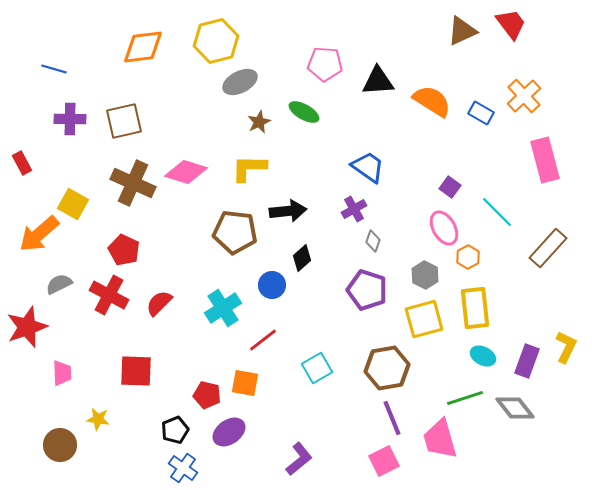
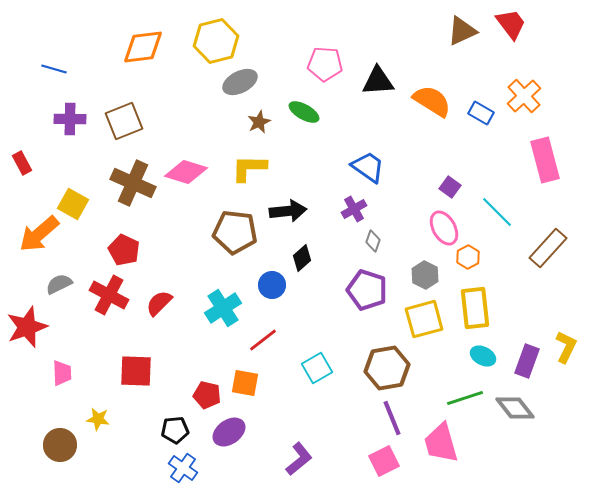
brown square at (124, 121): rotated 9 degrees counterclockwise
black pentagon at (175, 430): rotated 16 degrees clockwise
pink trapezoid at (440, 439): moved 1 px right, 4 px down
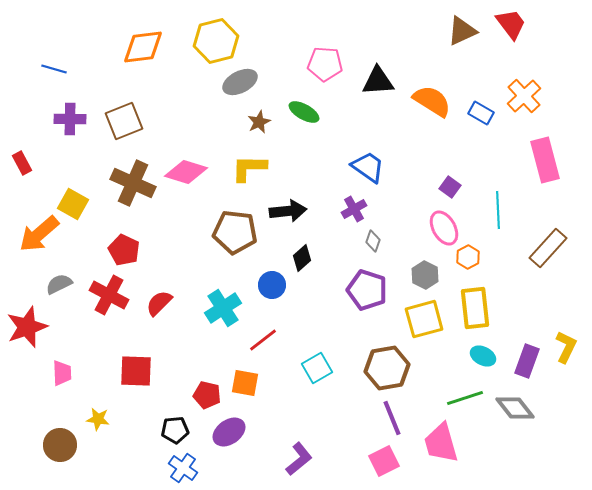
cyan line at (497, 212): moved 1 px right, 2 px up; rotated 42 degrees clockwise
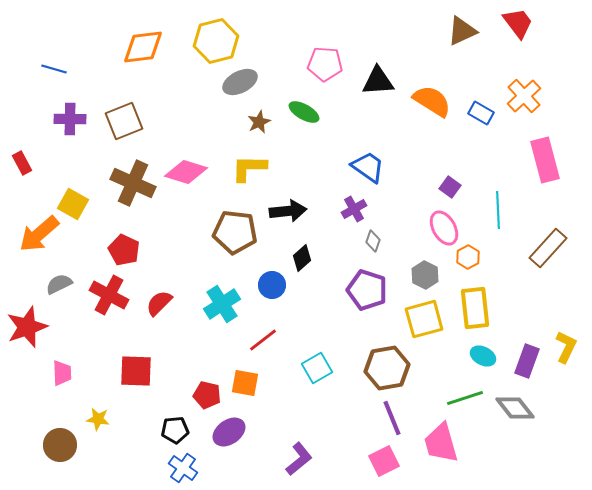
red trapezoid at (511, 24): moved 7 px right, 1 px up
cyan cross at (223, 308): moved 1 px left, 4 px up
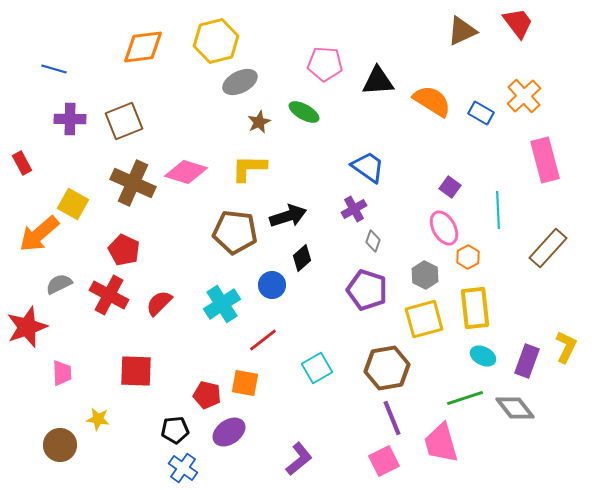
black arrow at (288, 211): moved 5 px down; rotated 12 degrees counterclockwise
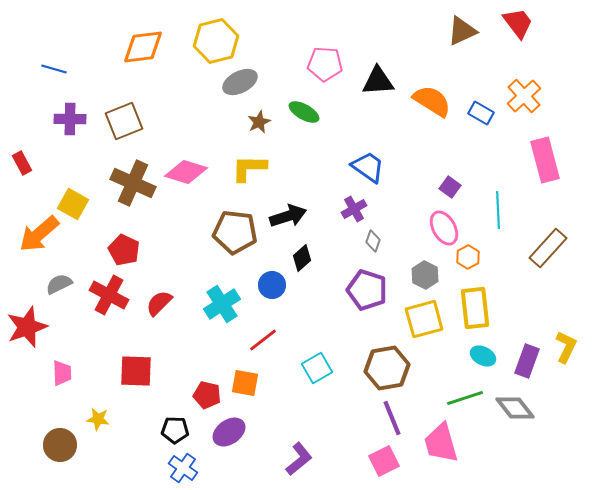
black pentagon at (175, 430): rotated 8 degrees clockwise
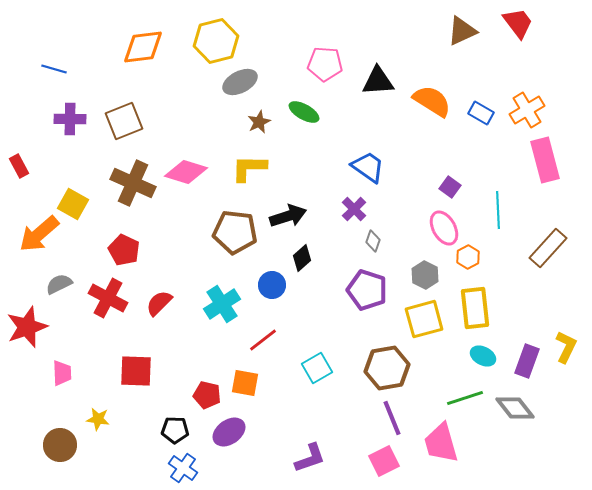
orange cross at (524, 96): moved 3 px right, 14 px down; rotated 12 degrees clockwise
red rectangle at (22, 163): moved 3 px left, 3 px down
purple cross at (354, 209): rotated 15 degrees counterclockwise
red cross at (109, 295): moved 1 px left, 3 px down
purple L-shape at (299, 459): moved 11 px right, 1 px up; rotated 20 degrees clockwise
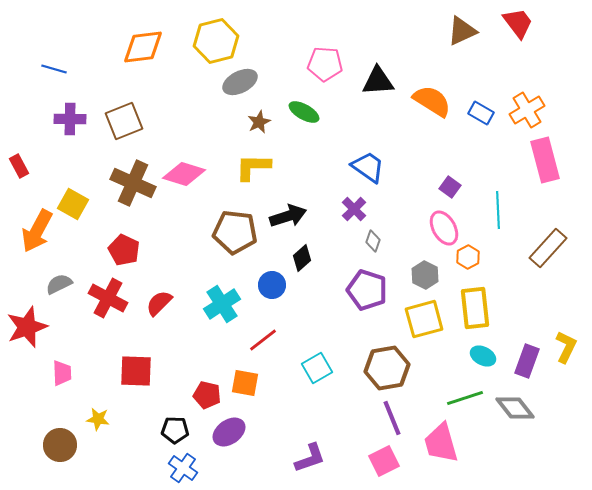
yellow L-shape at (249, 168): moved 4 px right, 1 px up
pink diamond at (186, 172): moved 2 px left, 2 px down
orange arrow at (39, 234): moved 2 px left, 3 px up; rotated 21 degrees counterclockwise
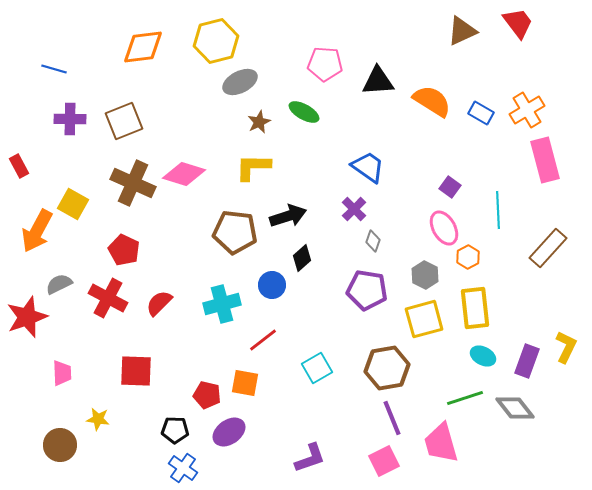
purple pentagon at (367, 290): rotated 9 degrees counterclockwise
cyan cross at (222, 304): rotated 18 degrees clockwise
red star at (27, 327): moved 10 px up
